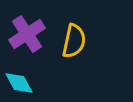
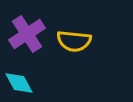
yellow semicircle: rotated 84 degrees clockwise
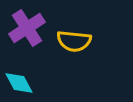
purple cross: moved 6 px up
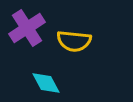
cyan diamond: moved 27 px right
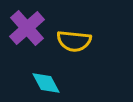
purple cross: rotated 9 degrees counterclockwise
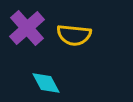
yellow semicircle: moved 6 px up
